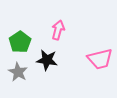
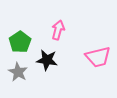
pink trapezoid: moved 2 px left, 2 px up
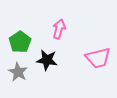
pink arrow: moved 1 px right, 1 px up
pink trapezoid: moved 1 px down
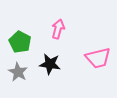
pink arrow: moved 1 px left
green pentagon: rotated 10 degrees counterclockwise
black star: moved 3 px right, 4 px down
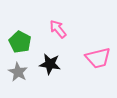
pink arrow: rotated 54 degrees counterclockwise
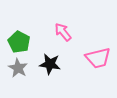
pink arrow: moved 5 px right, 3 px down
green pentagon: moved 1 px left
gray star: moved 4 px up
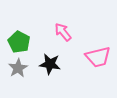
pink trapezoid: moved 1 px up
gray star: rotated 12 degrees clockwise
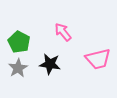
pink trapezoid: moved 2 px down
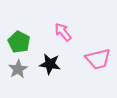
gray star: moved 1 px down
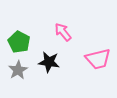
black star: moved 1 px left, 2 px up
gray star: moved 1 px down
